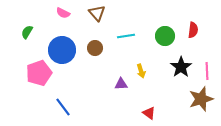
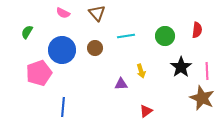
red semicircle: moved 4 px right
brown star: moved 1 px right, 1 px up; rotated 30 degrees counterclockwise
blue line: rotated 42 degrees clockwise
red triangle: moved 3 px left, 2 px up; rotated 48 degrees clockwise
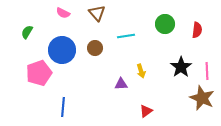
green circle: moved 12 px up
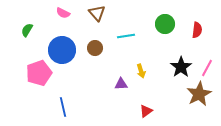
green semicircle: moved 2 px up
pink line: moved 3 px up; rotated 30 degrees clockwise
brown star: moved 3 px left, 4 px up; rotated 20 degrees clockwise
blue line: rotated 18 degrees counterclockwise
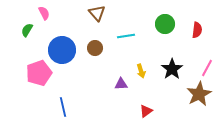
pink semicircle: moved 19 px left; rotated 144 degrees counterclockwise
black star: moved 9 px left, 2 px down
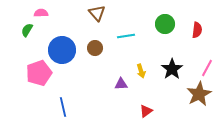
pink semicircle: moved 3 px left; rotated 64 degrees counterclockwise
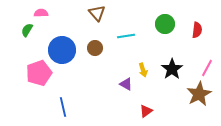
yellow arrow: moved 2 px right, 1 px up
purple triangle: moved 5 px right; rotated 32 degrees clockwise
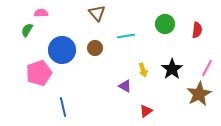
purple triangle: moved 1 px left, 2 px down
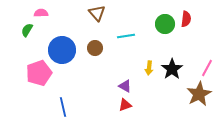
red semicircle: moved 11 px left, 11 px up
yellow arrow: moved 6 px right, 2 px up; rotated 24 degrees clockwise
red triangle: moved 21 px left, 6 px up; rotated 16 degrees clockwise
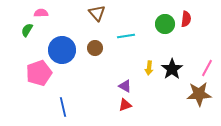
brown star: rotated 25 degrees clockwise
